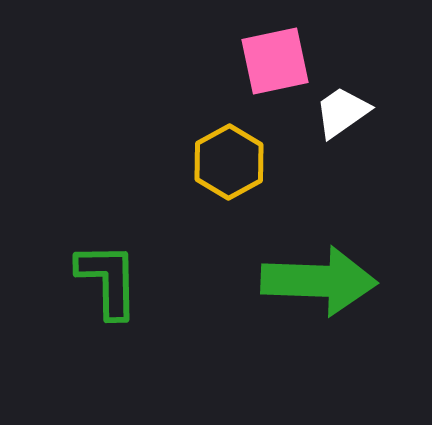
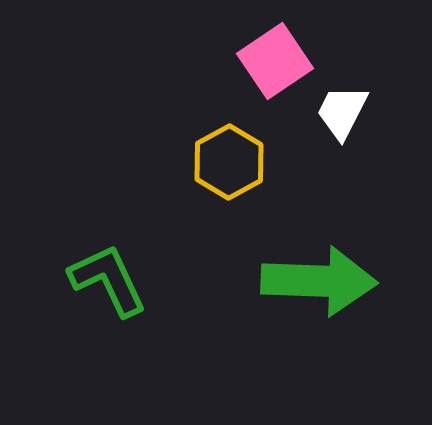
pink square: rotated 22 degrees counterclockwise
white trapezoid: rotated 28 degrees counterclockwise
green L-shape: rotated 24 degrees counterclockwise
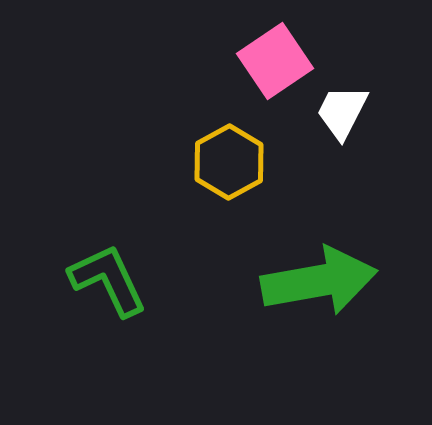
green arrow: rotated 12 degrees counterclockwise
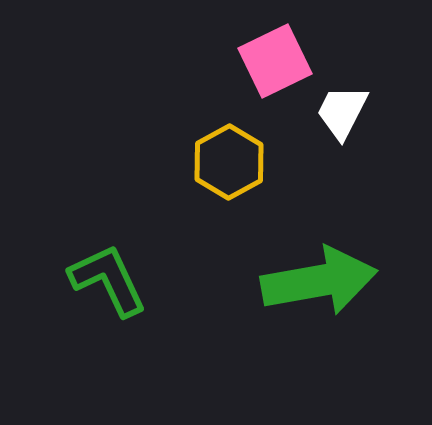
pink square: rotated 8 degrees clockwise
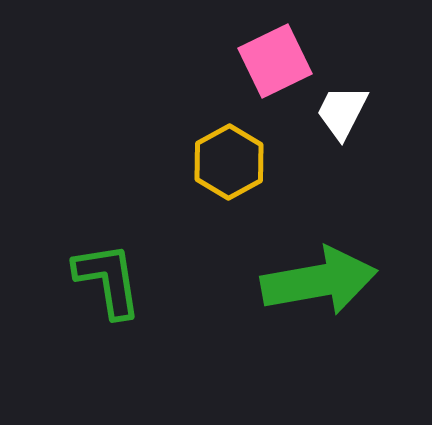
green L-shape: rotated 16 degrees clockwise
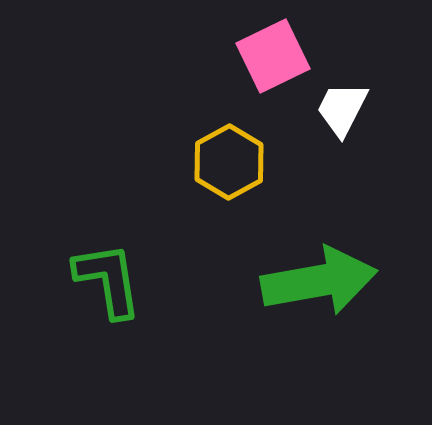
pink square: moved 2 px left, 5 px up
white trapezoid: moved 3 px up
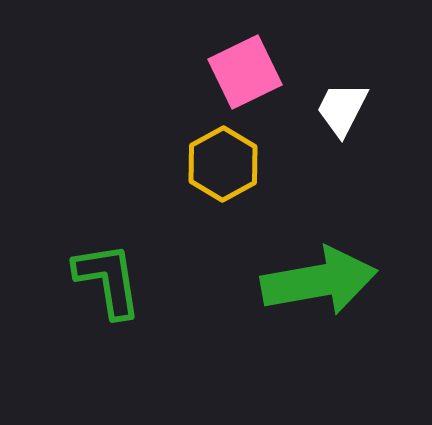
pink square: moved 28 px left, 16 px down
yellow hexagon: moved 6 px left, 2 px down
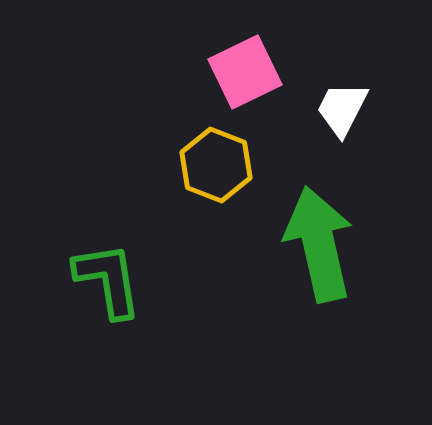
yellow hexagon: moved 7 px left, 1 px down; rotated 10 degrees counterclockwise
green arrow: moved 37 px up; rotated 93 degrees counterclockwise
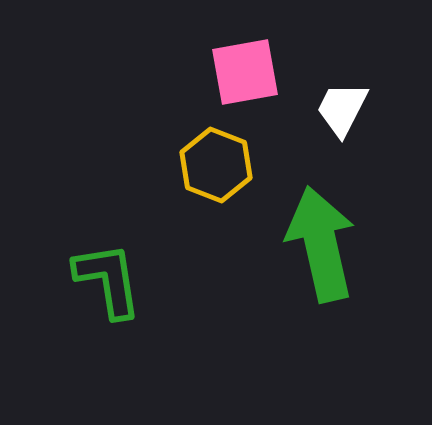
pink square: rotated 16 degrees clockwise
green arrow: moved 2 px right
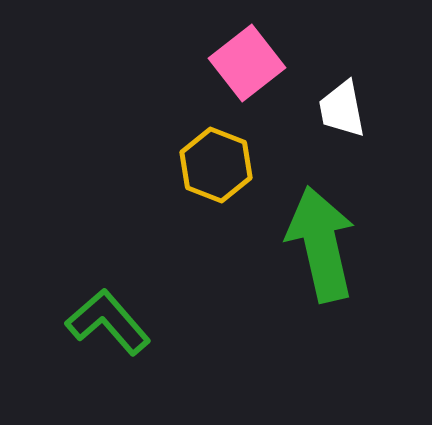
pink square: moved 2 px right, 9 px up; rotated 28 degrees counterclockwise
white trapezoid: rotated 38 degrees counterclockwise
green L-shape: moved 42 px down; rotated 32 degrees counterclockwise
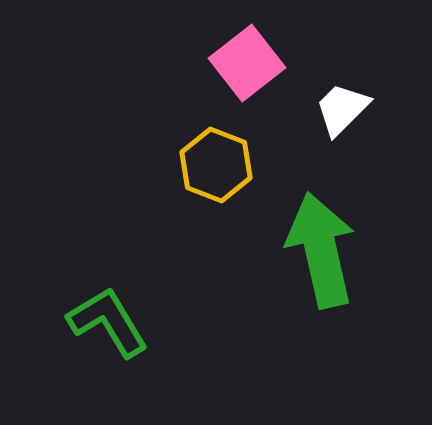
white trapezoid: rotated 56 degrees clockwise
green arrow: moved 6 px down
green L-shape: rotated 10 degrees clockwise
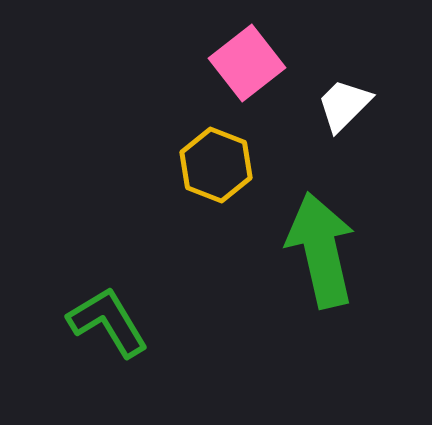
white trapezoid: moved 2 px right, 4 px up
